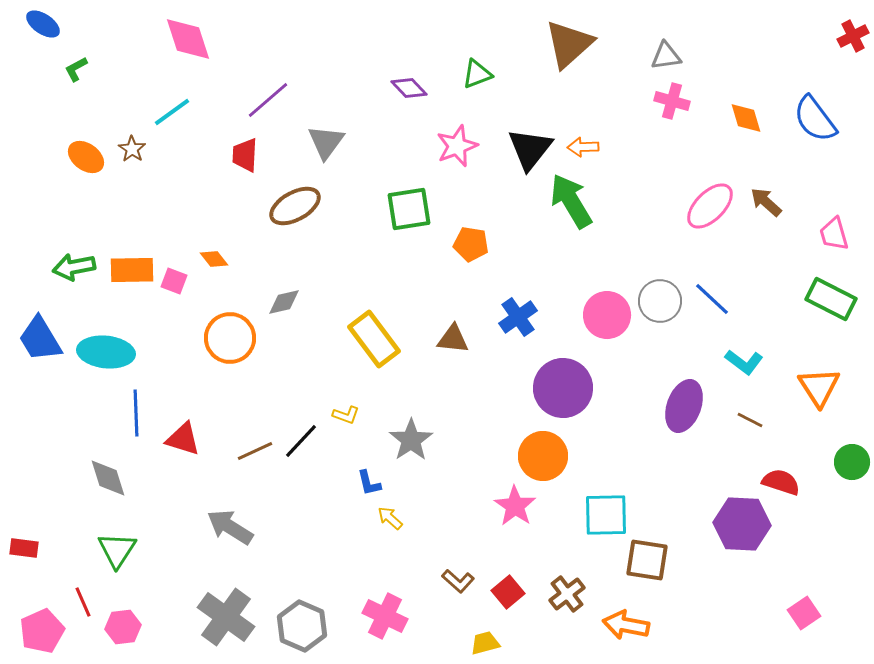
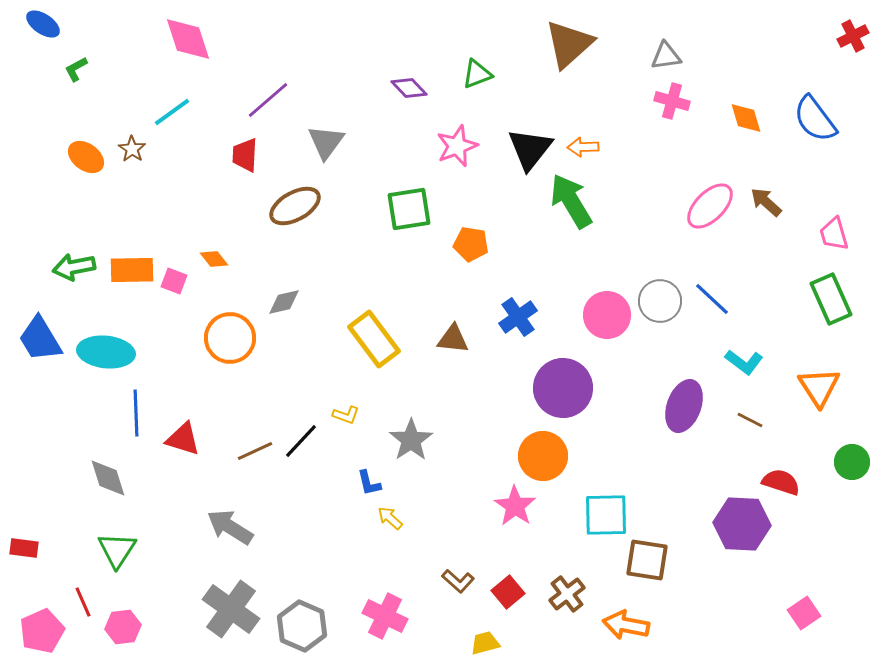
green rectangle at (831, 299): rotated 39 degrees clockwise
gray cross at (226, 617): moved 5 px right, 8 px up
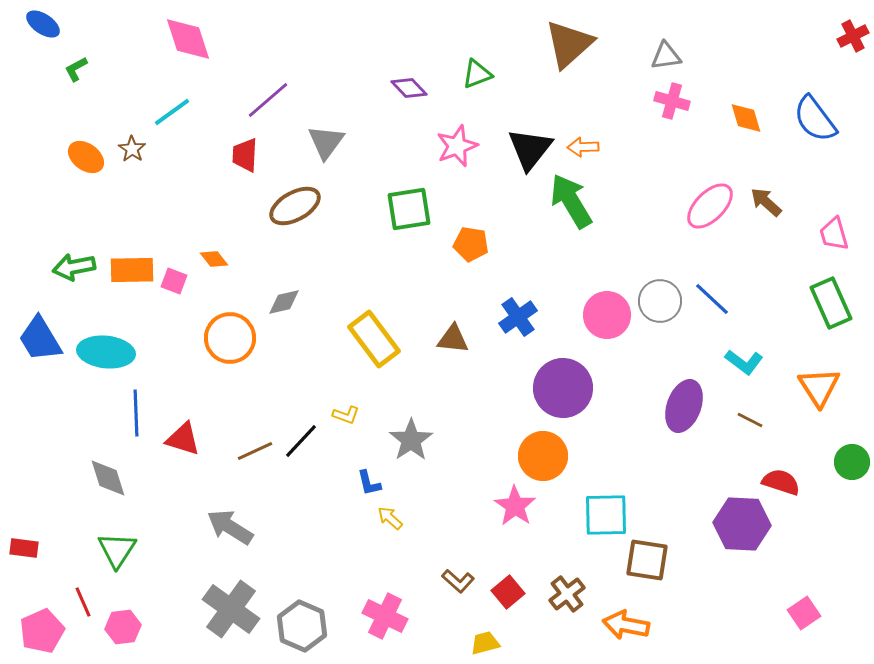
green rectangle at (831, 299): moved 4 px down
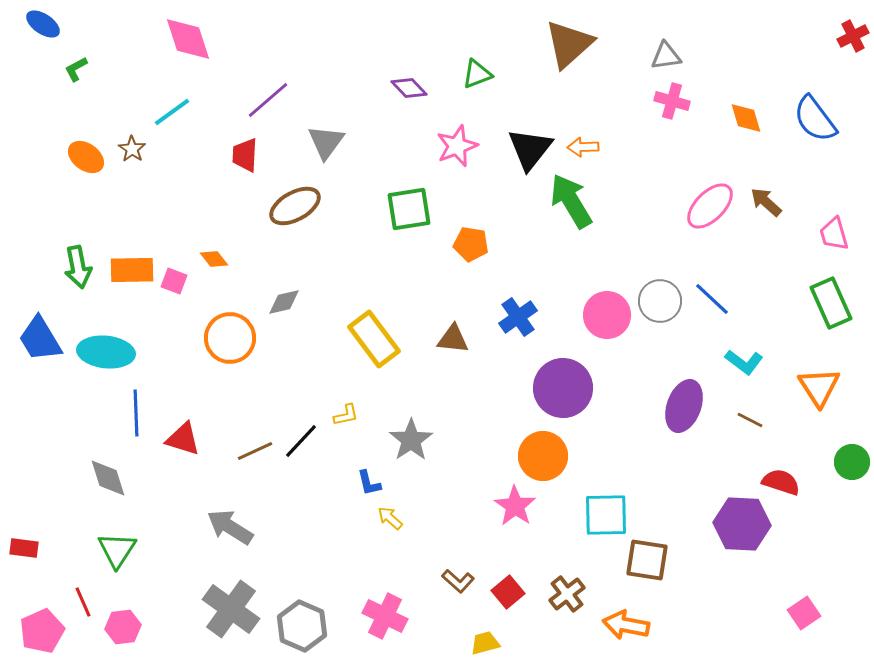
green arrow at (74, 267): moved 4 px right; rotated 90 degrees counterclockwise
yellow L-shape at (346, 415): rotated 32 degrees counterclockwise
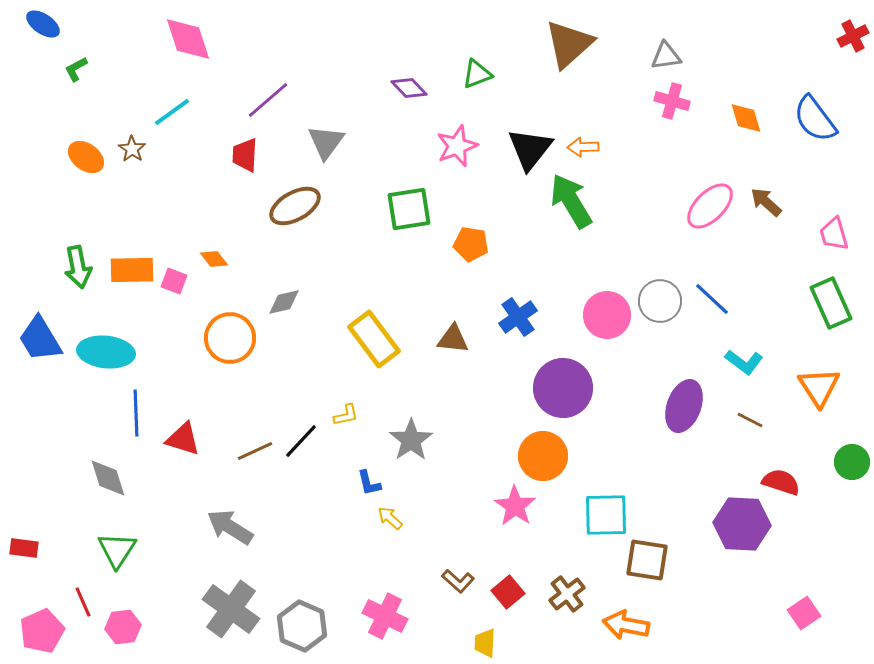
yellow trapezoid at (485, 643): rotated 72 degrees counterclockwise
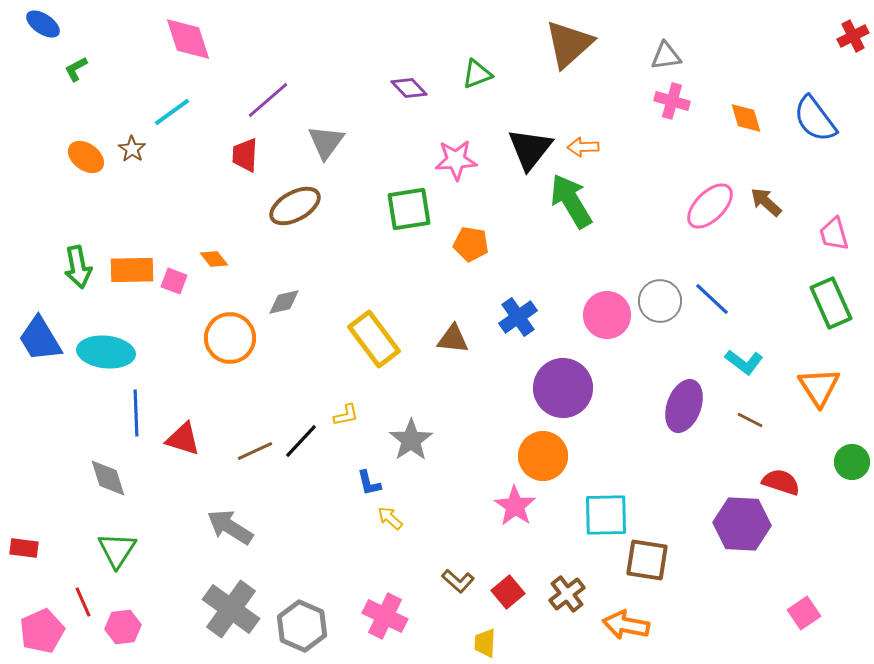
pink star at (457, 146): moved 1 px left, 14 px down; rotated 18 degrees clockwise
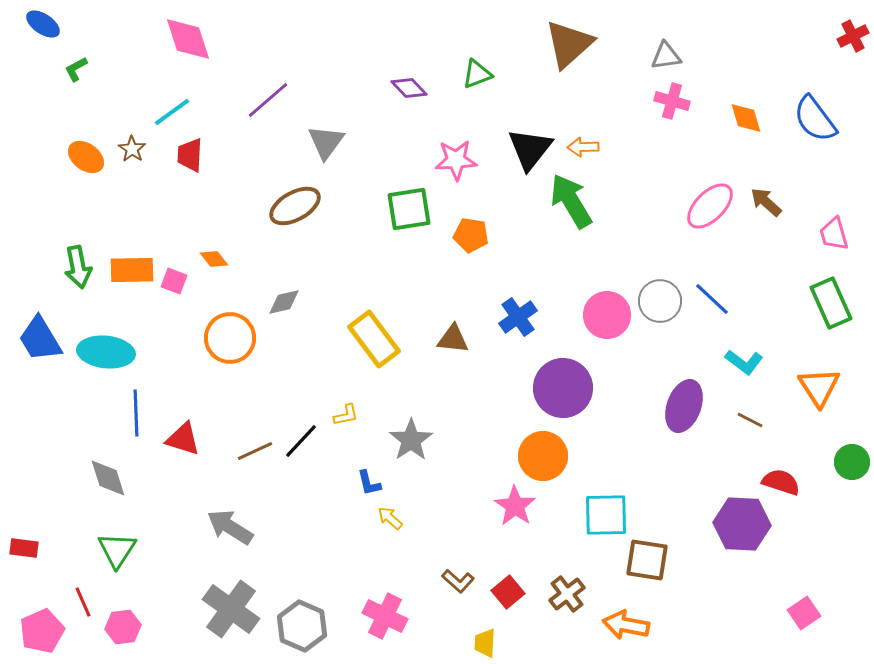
red trapezoid at (245, 155): moved 55 px left
orange pentagon at (471, 244): moved 9 px up
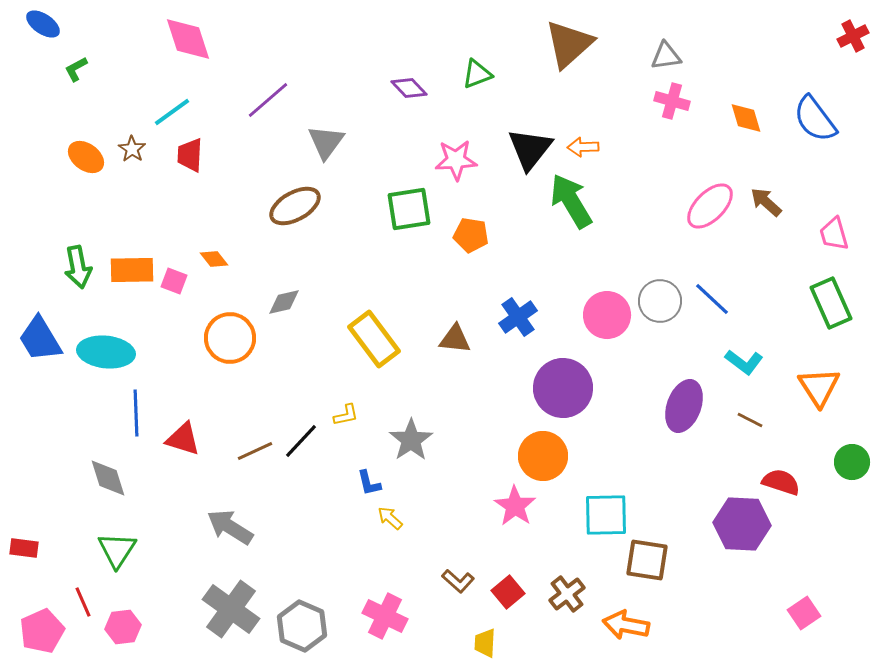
brown triangle at (453, 339): moved 2 px right
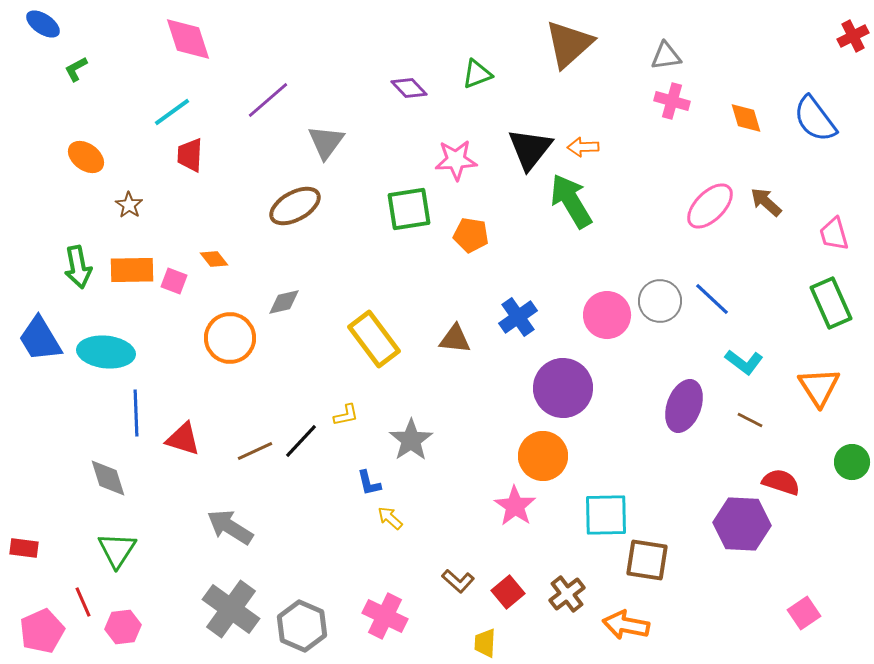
brown star at (132, 149): moved 3 px left, 56 px down
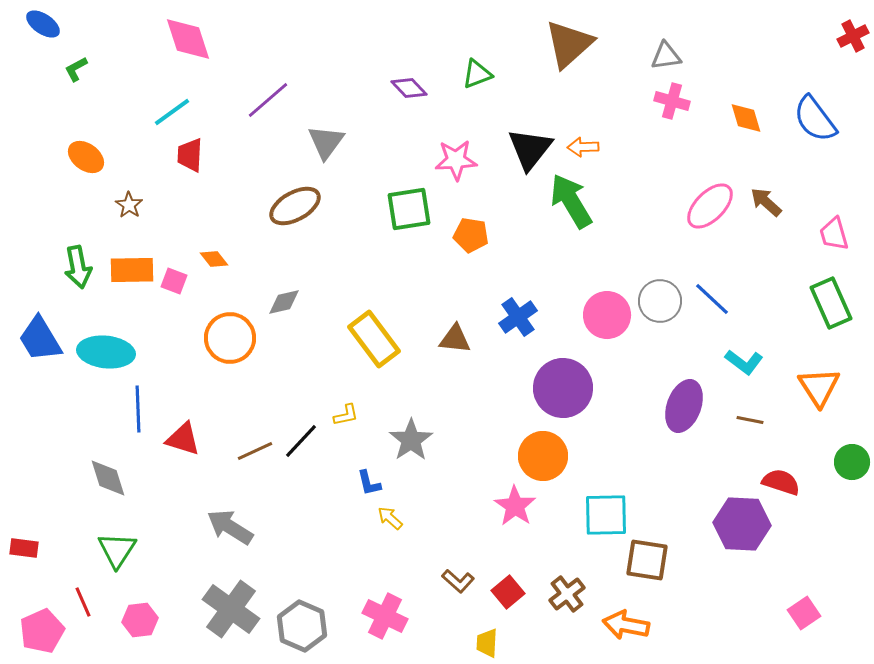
blue line at (136, 413): moved 2 px right, 4 px up
brown line at (750, 420): rotated 16 degrees counterclockwise
pink hexagon at (123, 627): moved 17 px right, 7 px up
yellow trapezoid at (485, 643): moved 2 px right
